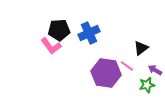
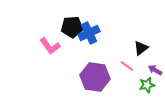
black pentagon: moved 13 px right, 3 px up
pink L-shape: moved 1 px left
purple hexagon: moved 11 px left, 4 px down
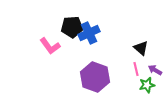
black triangle: rotated 42 degrees counterclockwise
pink line: moved 9 px right, 3 px down; rotated 40 degrees clockwise
purple hexagon: rotated 12 degrees clockwise
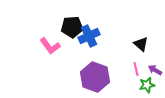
blue cross: moved 3 px down
black triangle: moved 4 px up
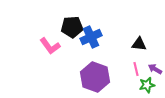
blue cross: moved 2 px right, 1 px down
black triangle: moved 2 px left; rotated 35 degrees counterclockwise
purple arrow: moved 1 px up
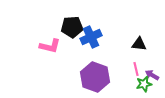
pink L-shape: rotated 40 degrees counterclockwise
purple arrow: moved 3 px left, 6 px down
green star: moved 3 px left, 1 px up
